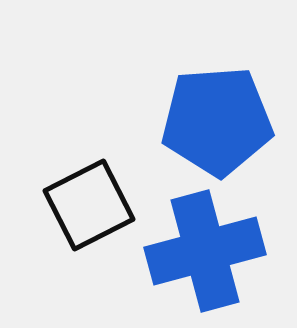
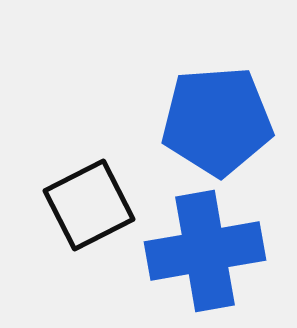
blue cross: rotated 5 degrees clockwise
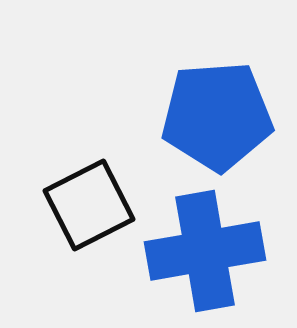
blue pentagon: moved 5 px up
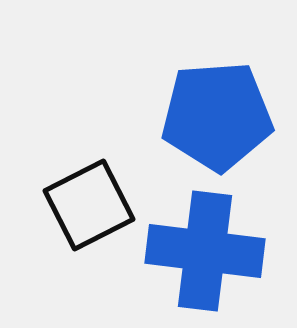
blue cross: rotated 17 degrees clockwise
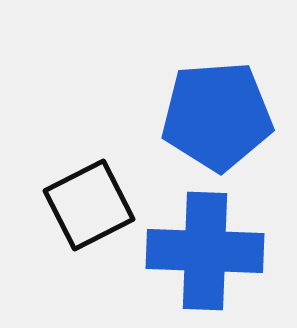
blue cross: rotated 5 degrees counterclockwise
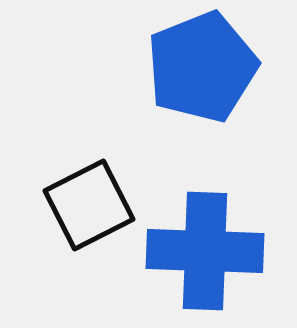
blue pentagon: moved 15 px left, 49 px up; rotated 18 degrees counterclockwise
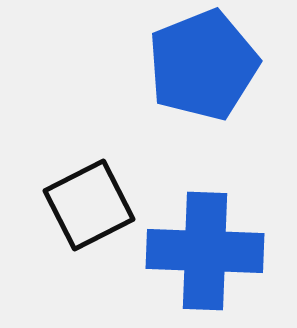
blue pentagon: moved 1 px right, 2 px up
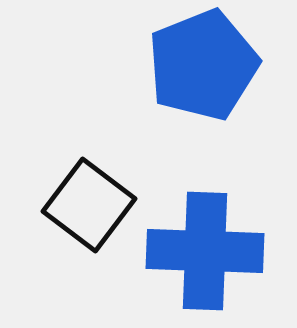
black square: rotated 26 degrees counterclockwise
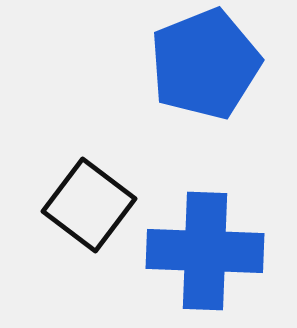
blue pentagon: moved 2 px right, 1 px up
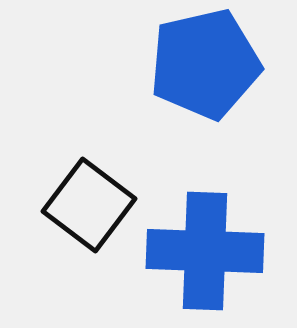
blue pentagon: rotated 9 degrees clockwise
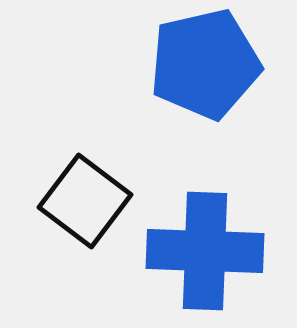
black square: moved 4 px left, 4 px up
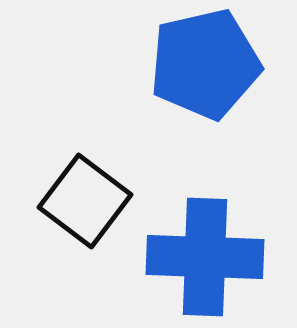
blue cross: moved 6 px down
